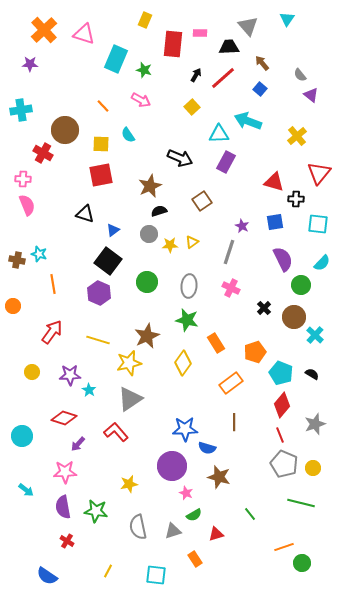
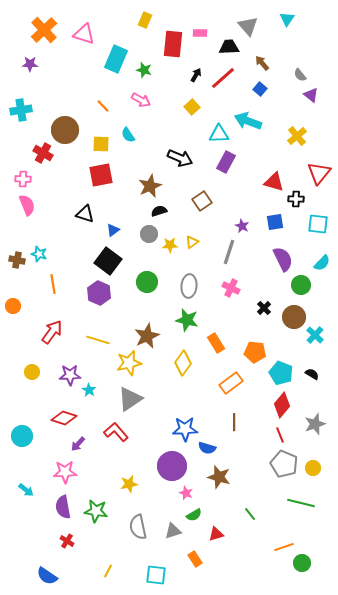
orange pentagon at (255, 352): rotated 25 degrees clockwise
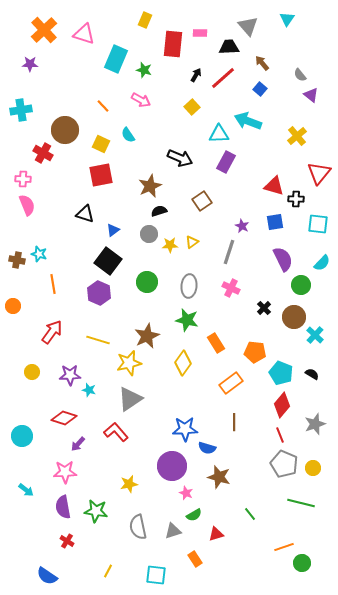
yellow square at (101, 144): rotated 24 degrees clockwise
red triangle at (274, 182): moved 4 px down
cyan star at (89, 390): rotated 16 degrees counterclockwise
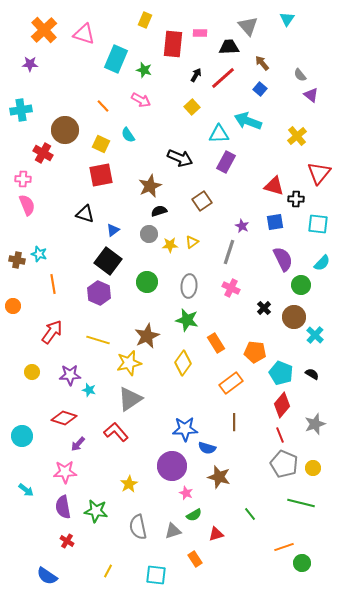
yellow star at (129, 484): rotated 18 degrees counterclockwise
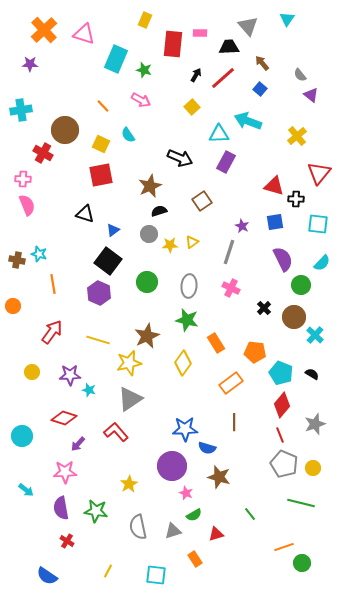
purple semicircle at (63, 507): moved 2 px left, 1 px down
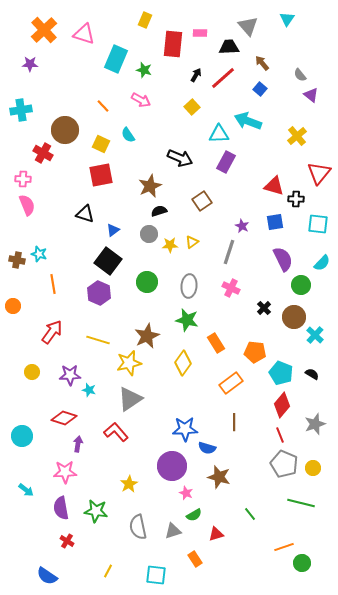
purple arrow at (78, 444): rotated 147 degrees clockwise
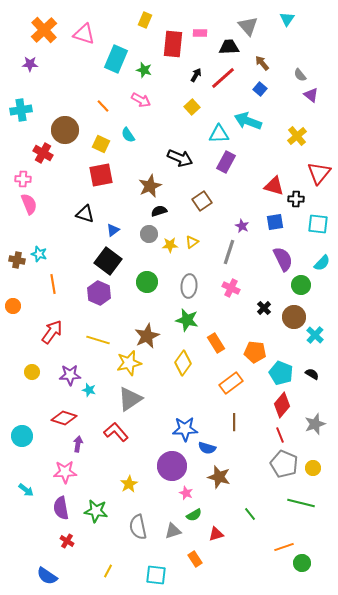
pink semicircle at (27, 205): moved 2 px right, 1 px up
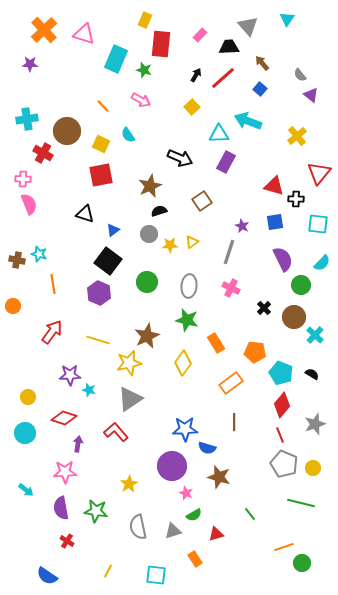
pink rectangle at (200, 33): moved 2 px down; rotated 48 degrees counterclockwise
red rectangle at (173, 44): moved 12 px left
cyan cross at (21, 110): moved 6 px right, 9 px down
brown circle at (65, 130): moved 2 px right, 1 px down
yellow circle at (32, 372): moved 4 px left, 25 px down
cyan circle at (22, 436): moved 3 px right, 3 px up
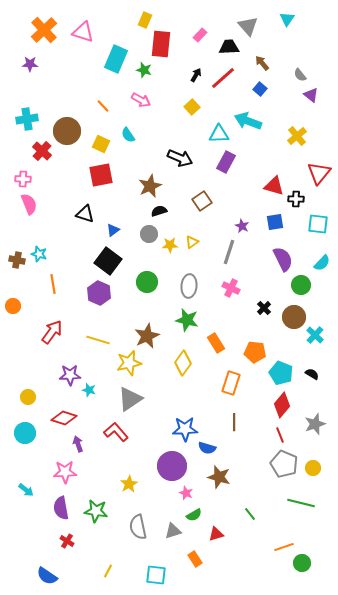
pink triangle at (84, 34): moved 1 px left, 2 px up
red cross at (43, 153): moved 1 px left, 2 px up; rotated 12 degrees clockwise
orange rectangle at (231, 383): rotated 35 degrees counterclockwise
purple arrow at (78, 444): rotated 28 degrees counterclockwise
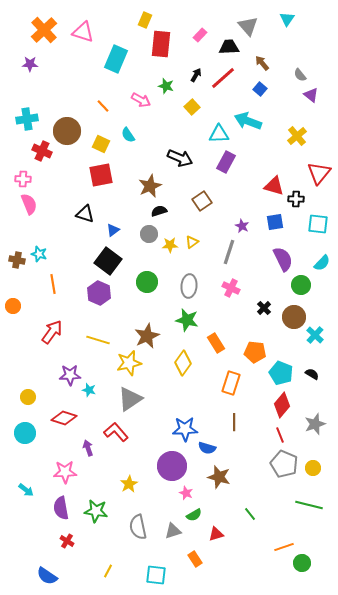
green star at (144, 70): moved 22 px right, 16 px down
red cross at (42, 151): rotated 18 degrees counterclockwise
purple arrow at (78, 444): moved 10 px right, 4 px down
green line at (301, 503): moved 8 px right, 2 px down
